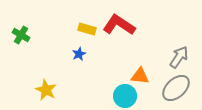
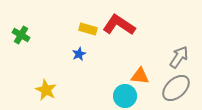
yellow rectangle: moved 1 px right
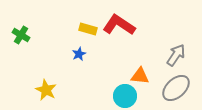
gray arrow: moved 3 px left, 2 px up
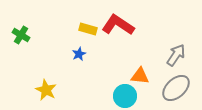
red L-shape: moved 1 px left
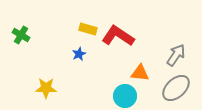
red L-shape: moved 11 px down
orange triangle: moved 3 px up
yellow star: moved 2 px up; rotated 25 degrees counterclockwise
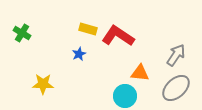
green cross: moved 1 px right, 2 px up
yellow star: moved 3 px left, 4 px up
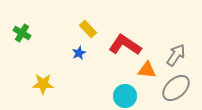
yellow rectangle: rotated 30 degrees clockwise
red L-shape: moved 7 px right, 9 px down
blue star: moved 1 px up
orange triangle: moved 7 px right, 3 px up
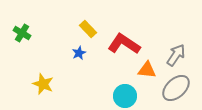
red L-shape: moved 1 px left, 1 px up
yellow star: rotated 20 degrees clockwise
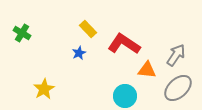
yellow star: moved 1 px right, 5 px down; rotated 20 degrees clockwise
gray ellipse: moved 2 px right
